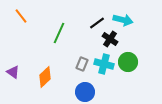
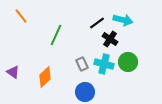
green line: moved 3 px left, 2 px down
gray rectangle: rotated 48 degrees counterclockwise
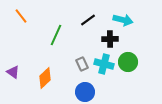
black line: moved 9 px left, 3 px up
black cross: rotated 35 degrees counterclockwise
orange diamond: moved 1 px down
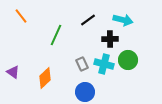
green circle: moved 2 px up
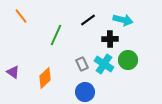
cyan cross: rotated 18 degrees clockwise
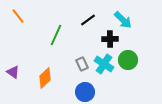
orange line: moved 3 px left
cyan arrow: rotated 30 degrees clockwise
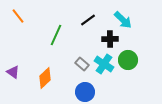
gray rectangle: rotated 24 degrees counterclockwise
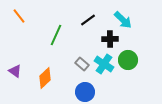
orange line: moved 1 px right
purple triangle: moved 2 px right, 1 px up
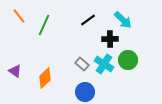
green line: moved 12 px left, 10 px up
